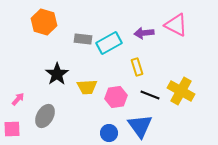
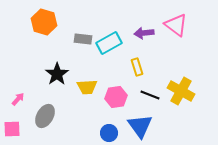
pink triangle: rotated 10 degrees clockwise
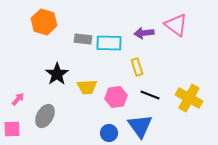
cyan rectangle: rotated 30 degrees clockwise
yellow cross: moved 8 px right, 7 px down
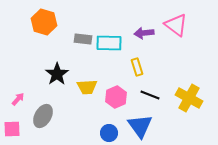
pink hexagon: rotated 15 degrees counterclockwise
gray ellipse: moved 2 px left
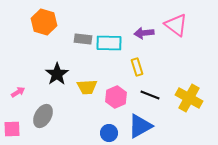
pink arrow: moved 7 px up; rotated 16 degrees clockwise
blue triangle: rotated 36 degrees clockwise
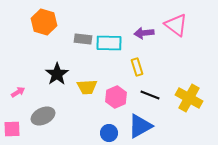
gray ellipse: rotated 35 degrees clockwise
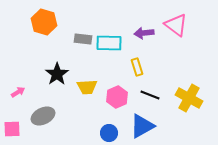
pink hexagon: moved 1 px right
blue triangle: moved 2 px right
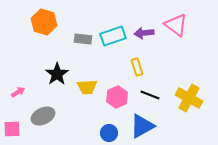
cyan rectangle: moved 4 px right, 7 px up; rotated 20 degrees counterclockwise
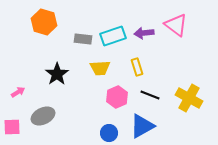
yellow trapezoid: moved 13 px right, 19 px up
pink square: moved 2 px up
